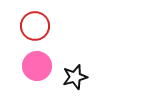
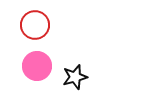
red circle: moved 1 px up
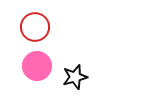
red circle: moved 2 px down
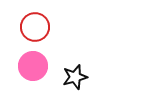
pink circle: moved 4 px left
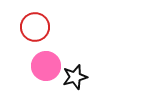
pink circle: moved 13 px right
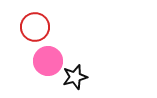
pink circle: moved 2 px right, 5 px up
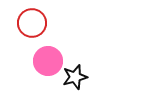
red circle: moved 3 px left, 4 px up
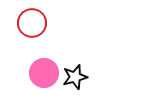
pink circle: moved 4 px left, 12 px down
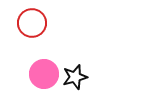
pink circle: moved 1 px down
